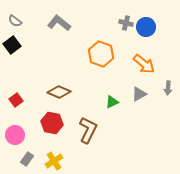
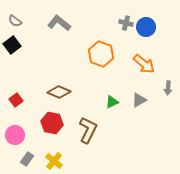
gray triangle: moved 6 px down
yellow cross: rotated 18 degrees counterclockwise
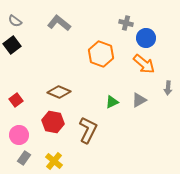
blue circle: moved 11 px down
red hexagon: moved 1 px right, 1 px up
pink circle: moved 4 px right
gray rectangle: moved 3 px left, 1 px up
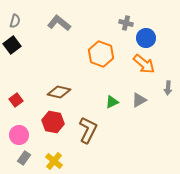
gray semicircle: rotated 112 degrees counterclockwise
brown diamond: rotated 10 degrees counterclockwise
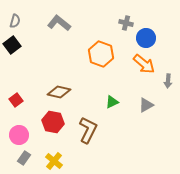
gray arrow: moved 7 px up
gray triangle: moved 7 px right, 5 px down
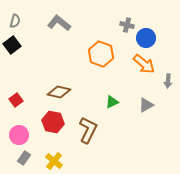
gray cross: moved 1 px right, 2 px down
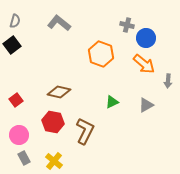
brown L-shape: moved 3 px left, 1 px down
gray rectangle: rotated 64 degrees counterclockwise
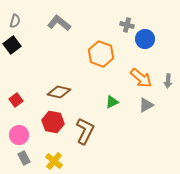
blue circle: moved 1 px left, 1 px down
orange arrow: moved 3 px left, 14 px down
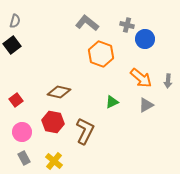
gray L-shape: moved 28 px right
pink circle: moved 3 px right, 3 px up
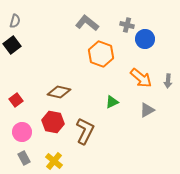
gray triangle: moved 1 px right, 5 px down
